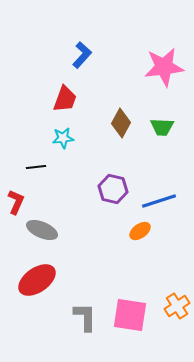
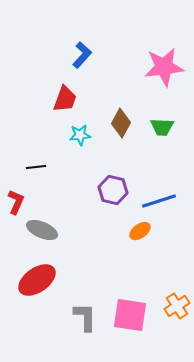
cyan star: moved 17 px right, 3 px up
purple hexagon: moved 1 px down
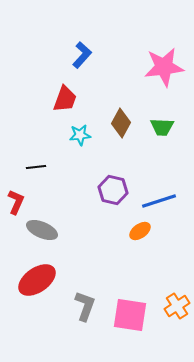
gray L-shape: moved 11 px up; rotated 20 degrees clockwise
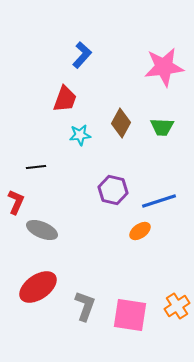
red ellipse: moved 1 px right, 7 px down
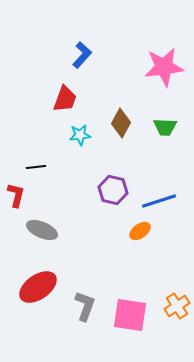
green trapezoid: moved 3 px right
red L-shape: moved 7 px up; rotated 10 degrees counterclockwise
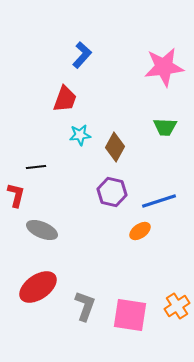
brown diamond: moved 6 px left, 24 px down
purple hexagon: moved 1 px left, 2 px down
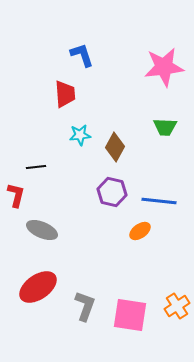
blue L-shape: rotated 60 degrees counterclockwise
red trapezoid: moved 5 px up; rotated 24 degrees counterclockwise
blue line: rotated 24 degrees clockwise
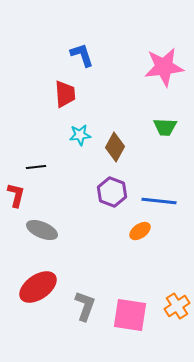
purple hexagon: rotated 8 degrees clockwise
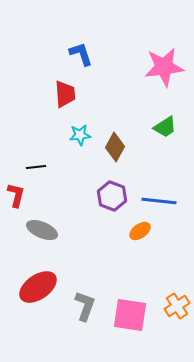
blue L-shape: moved 1 px left, 1 px up
green trapezoid: rotated 35 degrees counterclockwise
purple hexagon: moved 4 px down
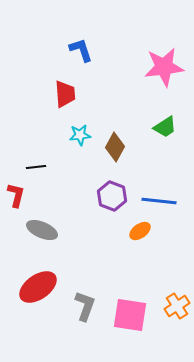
blue L-shape: moved 4 px up
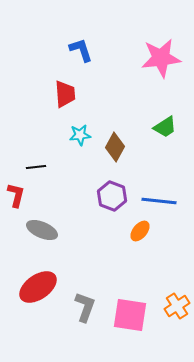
pink star: moved 3 px left, 9 px up
orange ellipse: rotated 15 degrees counterclockwise
gray L-shape: moved 1 px down
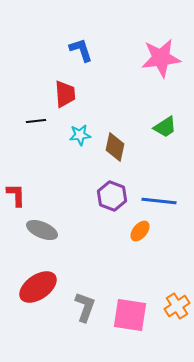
brown diamond: rotated 16 degrees counterclockwise
black line: moved 46 px up
red L-shape: rotated 15 degrees counterclockwise
